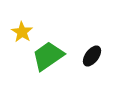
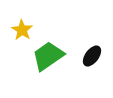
yellow star: moved 2 px up
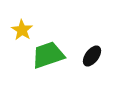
green trapezoid: moved 1 px up; rotated 16 degrees clockwise
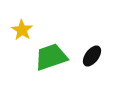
green trapezoid: moved 3 px right, 2 px down
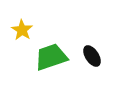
black ellipse: rotated 70 degrees counterclockwise
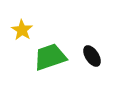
green trapezoid: moved 1 px left
